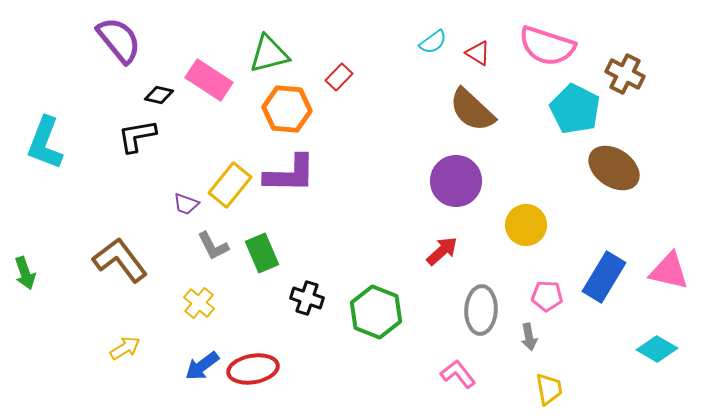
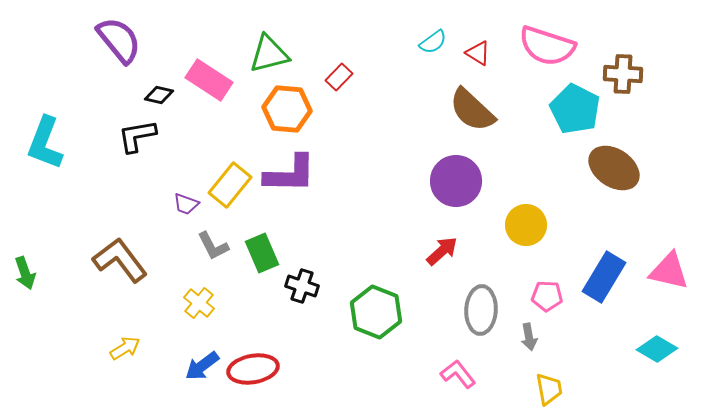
brown cross: moved 2 px left; rotated 24 degrees counterclockwise
black cross: moved 5 px left, 12 px up
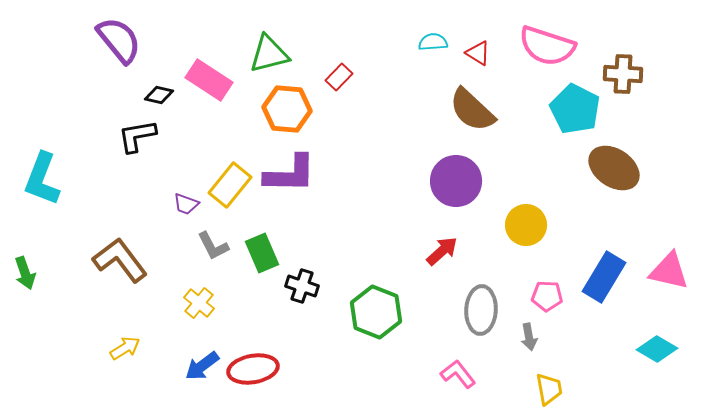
cyan semicircle: rotated 148 degrees counterclockwise
cyan L-shape: moved 3 px left, 36 px down
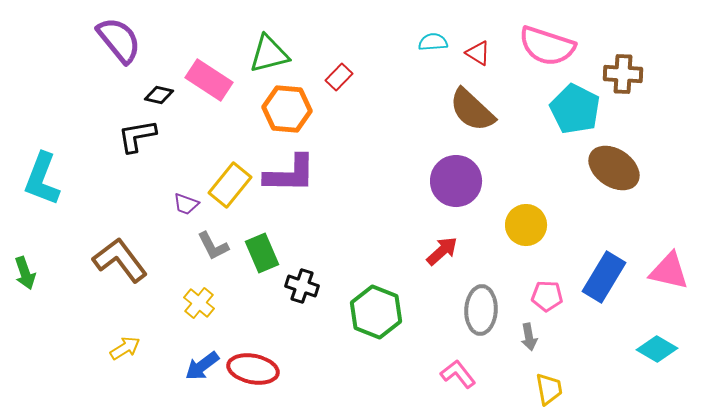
red ellipse: rotated 21 degrees clockwise
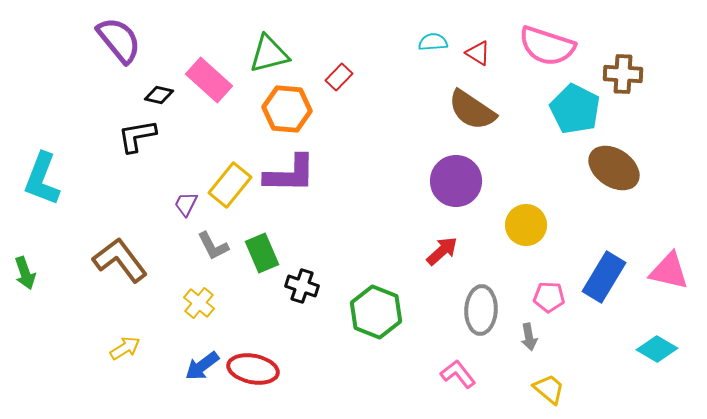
pink rectangle: rotated 9 degrees clockwise
brown semicircle: rotated 9 degrees counterclockwise
purple trapezoid: rotated 96 degrees clockwise
pink pentagon: moved 2 px right, 1 px down
yellow trapezoid: rotated 40 degrees counterclockwise
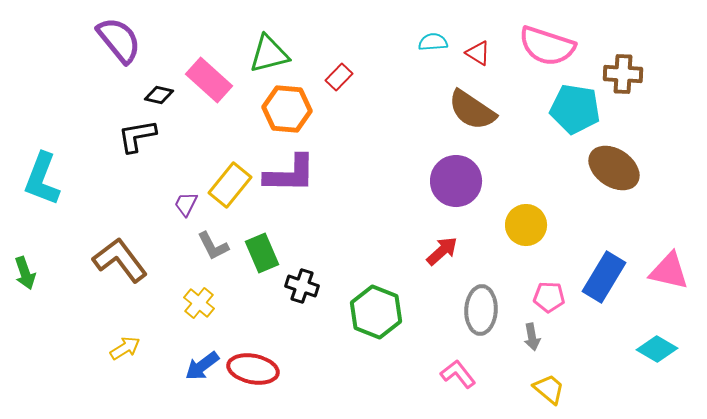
cyan pentagon: rotated 18 degrees counterclockwise
gray arrow: moved 3 px right
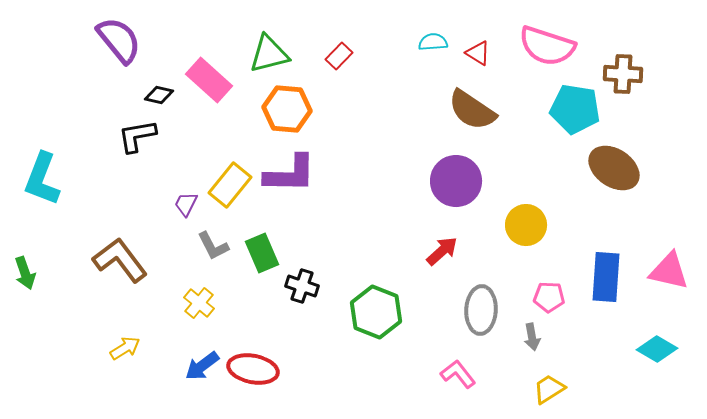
red rectangle: moved 21 px up
blue rectangle: moved 2 px right; rotated 27 degrees counterclockwise
yellow trapezoid: rotated 72 degrees counterclockwise
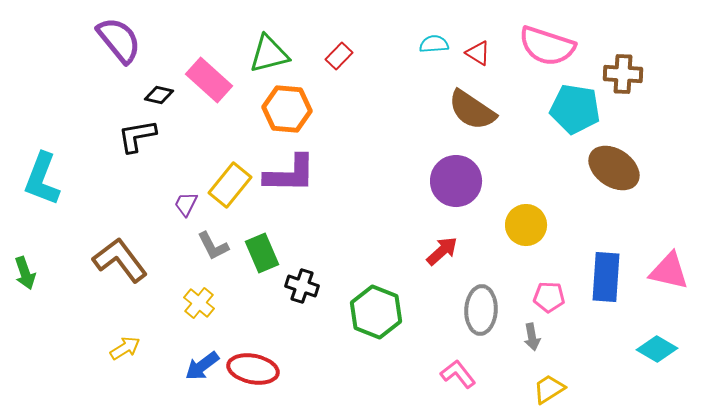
cyan semicircle: moved 1 px right, 2 px down
